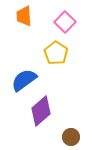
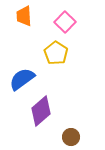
blue semicircle: moved 2 px left, 1 px up
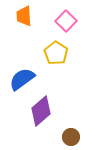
pink square: moved 1 px right, 1 px up
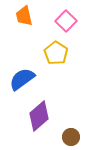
orange trapezoid: rotated 10 degrees counterclockwise
purple diamond: moved 2 px left, 5 px down
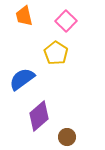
brown circle: moved 4 px left
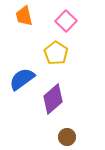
purple diamond: moved 14 px right, 17 px up
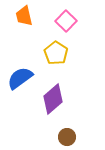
blue semicircle: moved 2 px left, 1 px up
